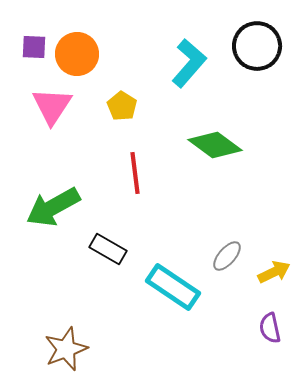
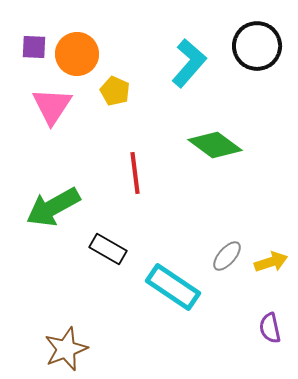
yellow pentagon: moved 7 px left, 15 px up; rotated 8 degrees counterclockwise
yellow arrow: moved 3 px left, 10 px up; rotated 8 degrees clockwise
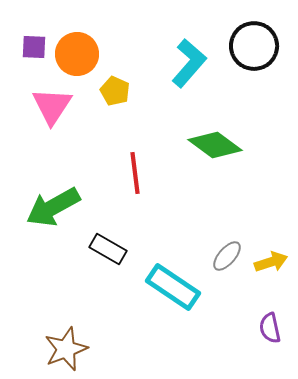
black circle: moved 3 px left
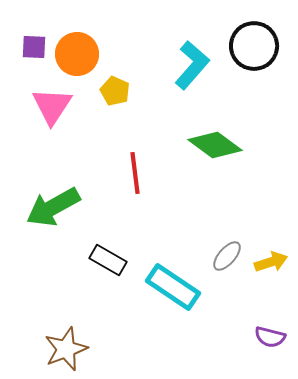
cyan L-shape: moved 3 px right, 2 px down
black rectangle: moved 11 px down
purple semicircle: moved 9 px down; rotated 64 degrees counterclockwise
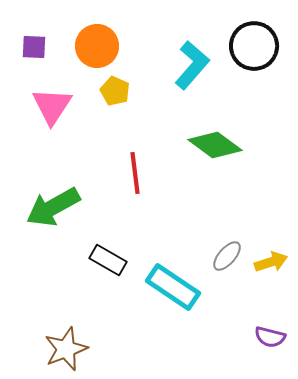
orange circle: moved 20 px right, 8 px up
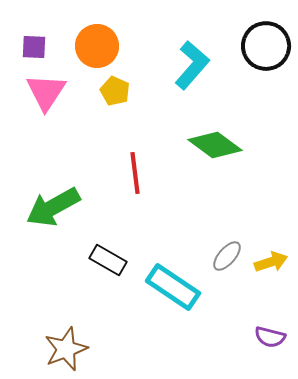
black circle: moved 12 px right
pink triangle: moved 6 px left, 14 px up
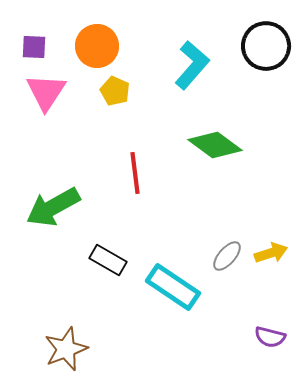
yellow arrow: moved 9 px up
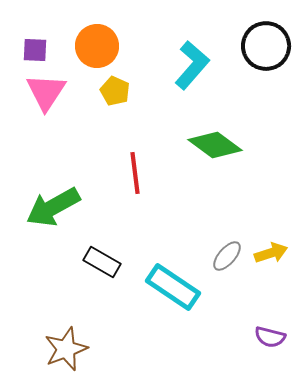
purple square: moved 1 px right, 3 px down
black rectangle: moved 6 px left, 2 px down
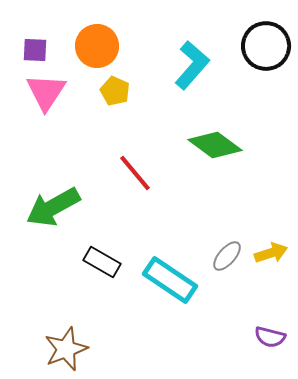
red line: rotated 33 degrees counterclockwise
cyan rectangle: moved 3 px left, 7 px up
